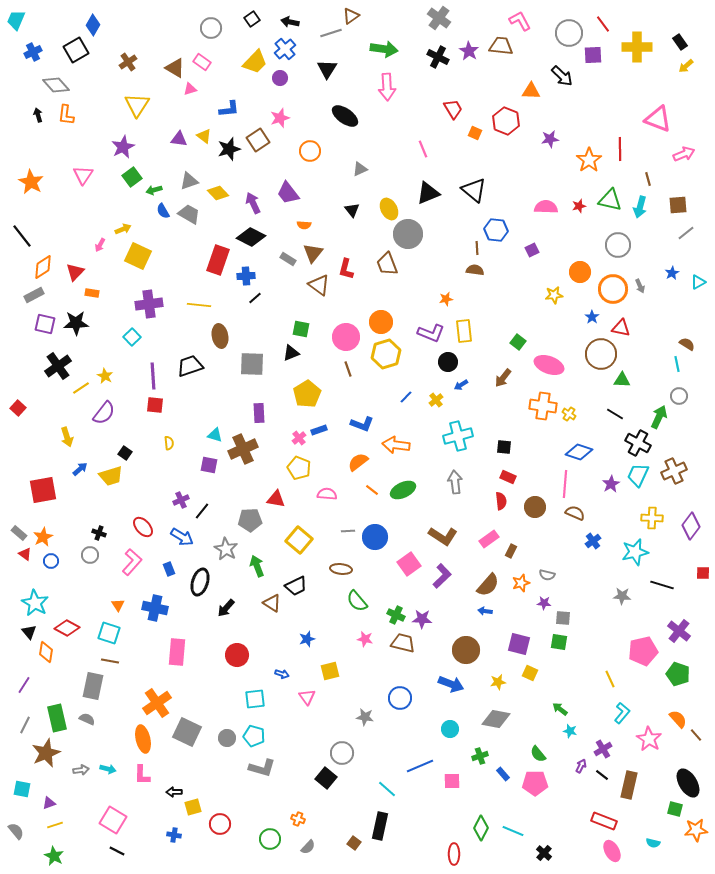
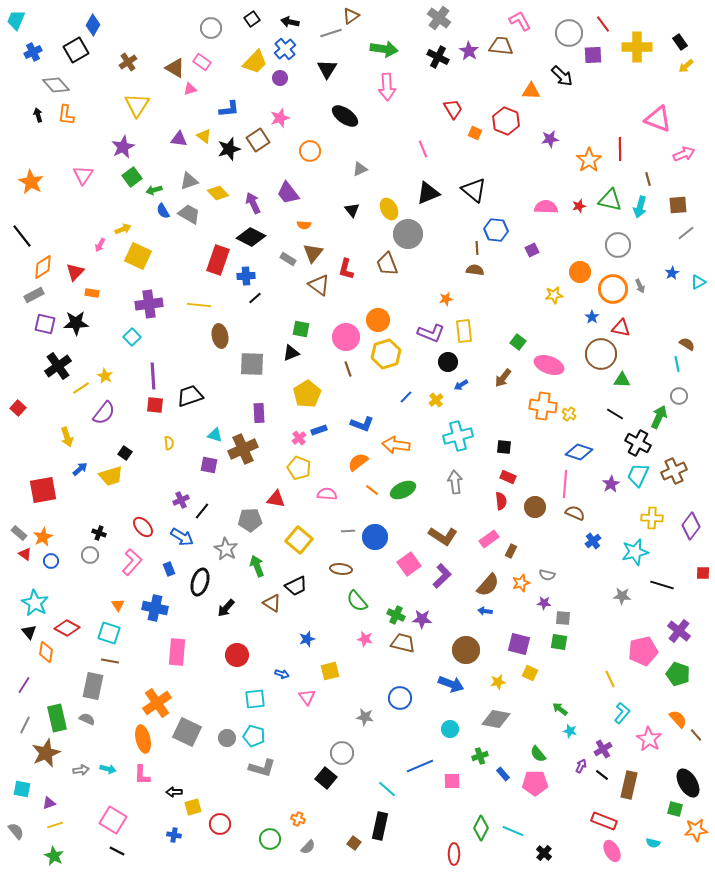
orange circle at (381, 322): moved 3 px left, 2 px up
black trapezoid at (190, 366): moved 30 px down
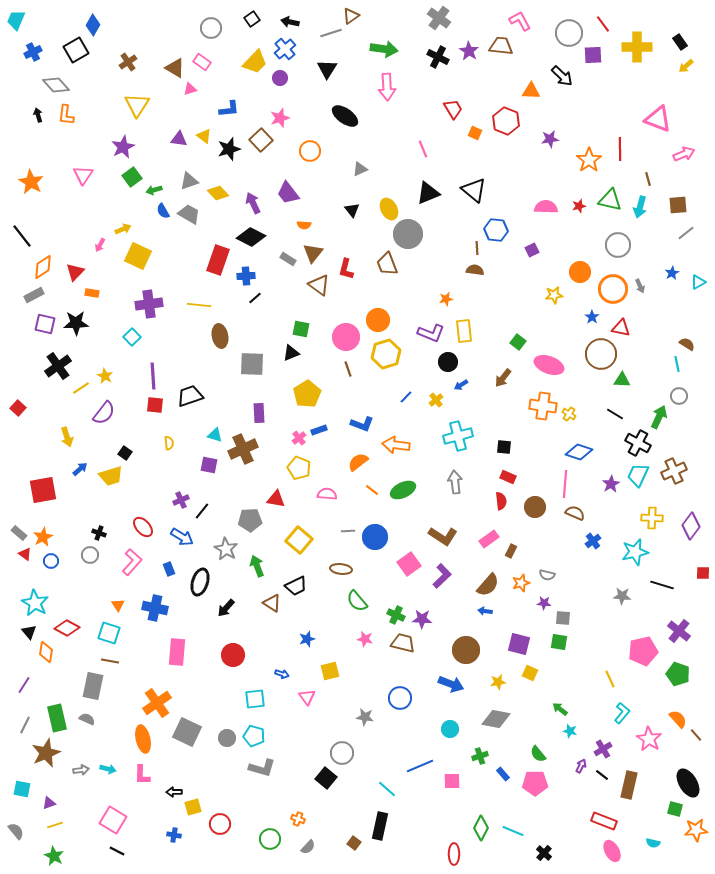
brown square at (258, 140): moved 3 px right; rotated 10 degrees counterclockwise
red circle at (237, 655): moved 4 px left
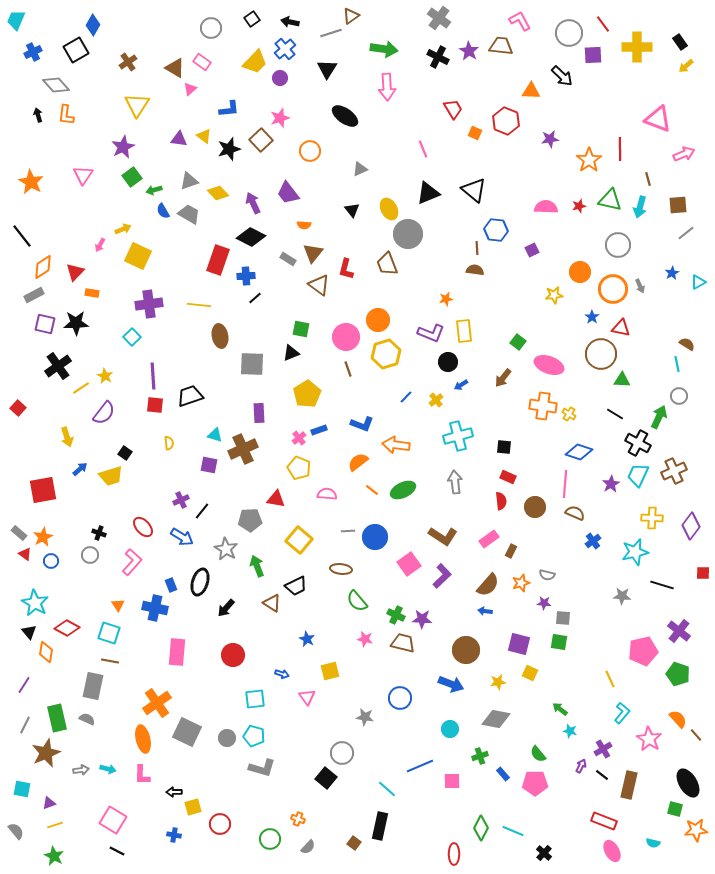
pink triangle at (190, 89): rotated 24 degrees counterclockwise
blue rectangle at (169, 569): moved 2 px right, 16 px down
blue star at (307, 639): rotated 28 degrees counterclockwise
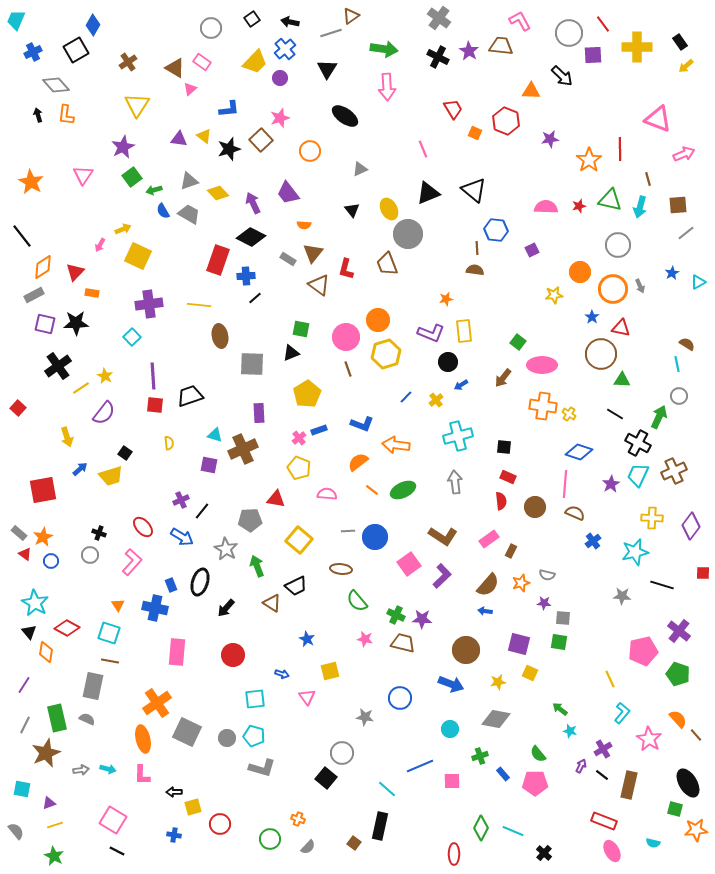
pink ellipse at (549, 365): moved 7 px left; rotated 20 degrees counterclockwise
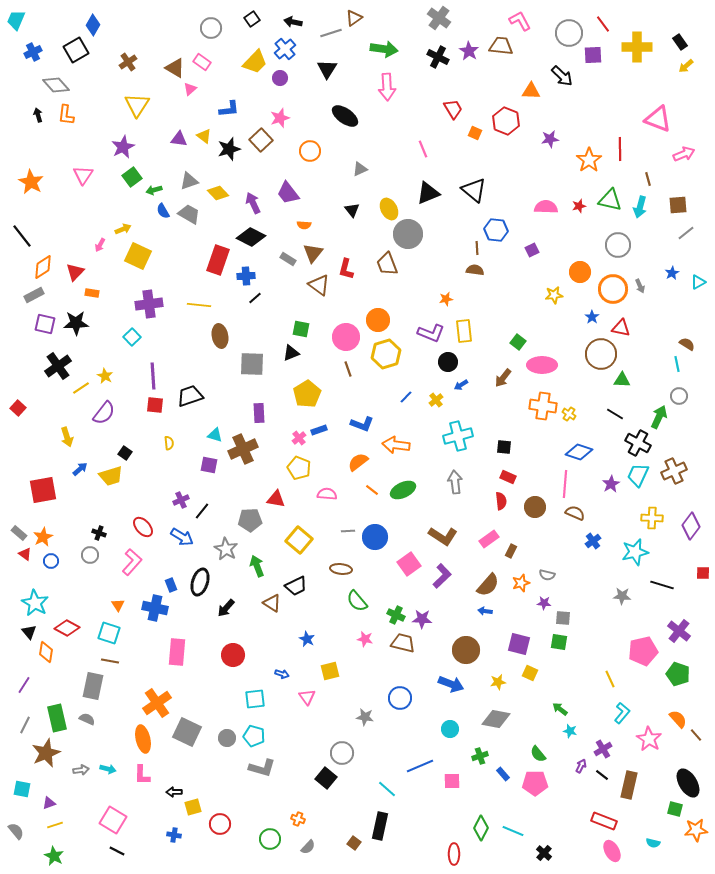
brown triangle at (351, 16): moved 3 px right, 2 px down
black arrow at (290, 22): moved 3 px right
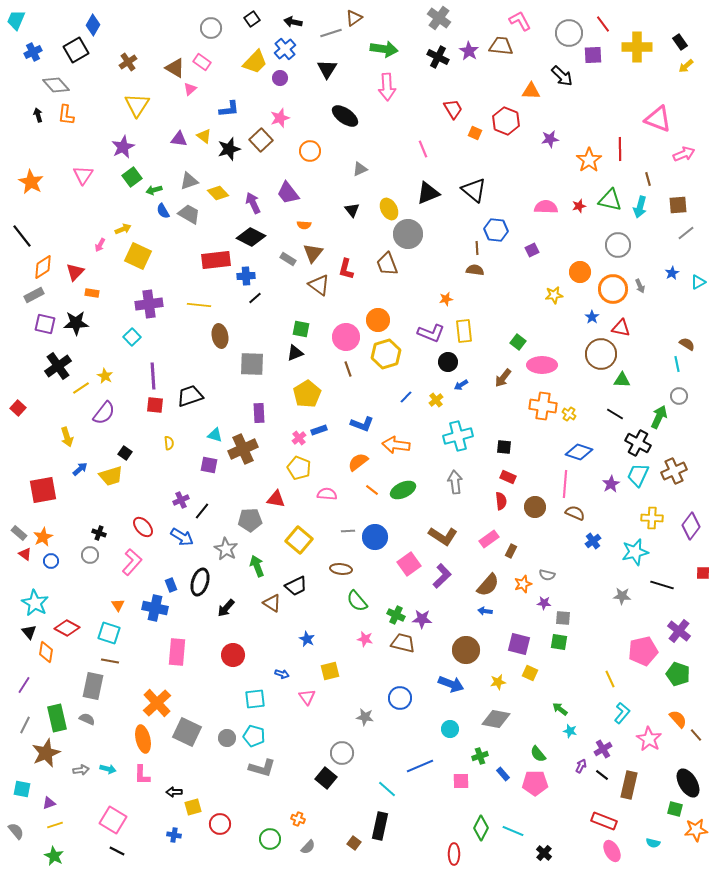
red rectangle at (218, 260): moved 2 px left; rotated 64 degrees clockwise
black triangle at (291, 353): moved 4 px right
orange star at (521, 583): moved 2 px right, 1 px down
orange cross at (157, 703): rotated 8 degrees counterclockwise
pink square at (452, 781): moved 9 px right
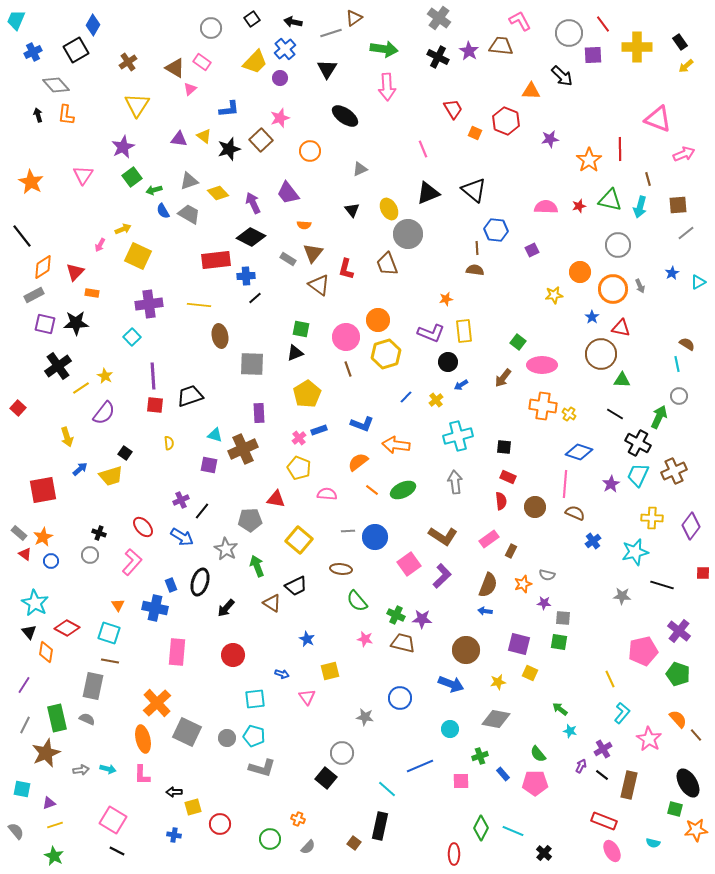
brown semicircle at (488, 585): rotated 20 degrees counterclockwise
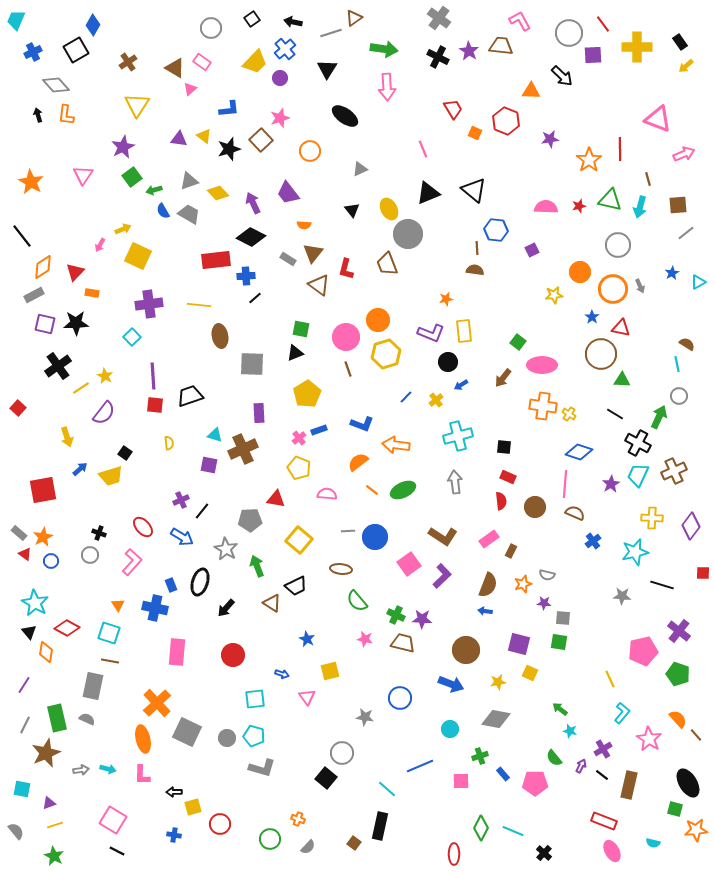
green semicircle at (538, 754): moved 16 px right, 4 px down
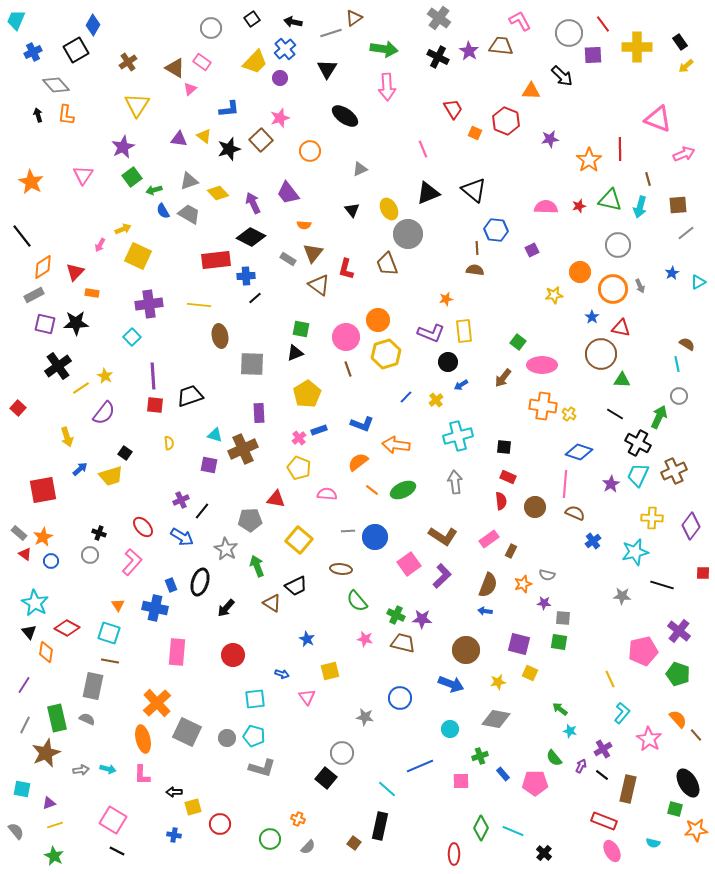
brown rectangle at (629, 785): moved 1 px left, 4 px down
